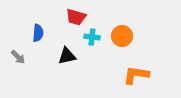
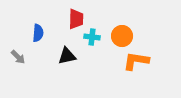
red trapezoid: moved 2 px down; rotated 105 degrees counterclockwise
orange L-shape: moved 14 px up
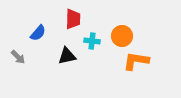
red trapezoid: moved 3 px left
blue semicircle: rotated 36 degrees clockwise
cyan cross: moved 4 px down
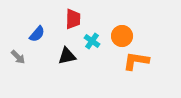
blue semicircle: moved 1 px left, 1 px down
cyan cross: rotated 28 degrees clockwise
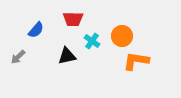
red trapezoid: rotated 90 degrees clockwise
blue semicircle: moved 1 px left, 4 px up
gray arrow: rotated 91 degrees clockwise
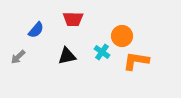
cyan cross: moved 10 px right, 11 px down
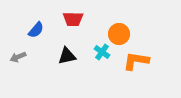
orange circle: moved 3 px left, 2 px up
gray arrow: rotated 21 degrees clockwise
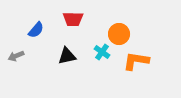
gray arrow: moved 2 px left, 1 px up
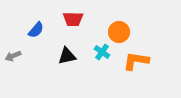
orange circle: moved 2 px up
gray arrow: moved 3 px left
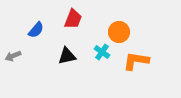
red trapezoid: rotated 70 degrees counterclockwise
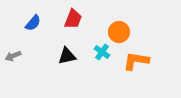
blue semicircle: moved 3 px left, 7 px up
